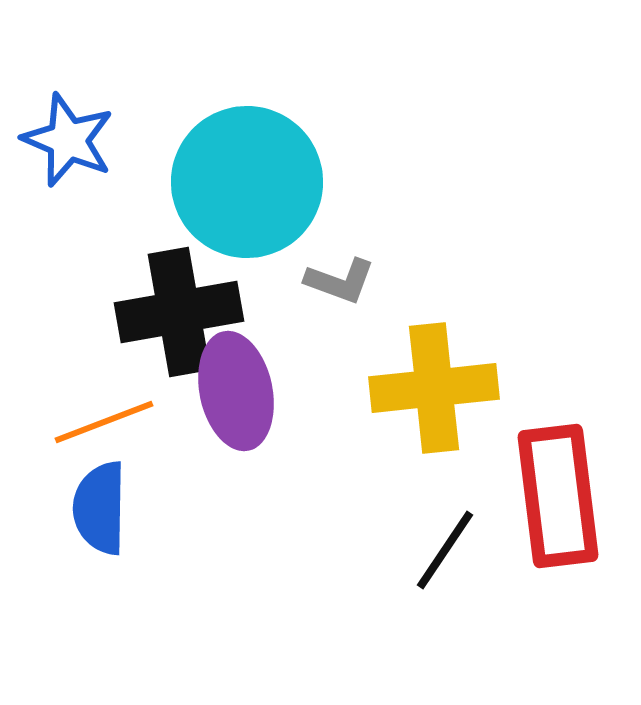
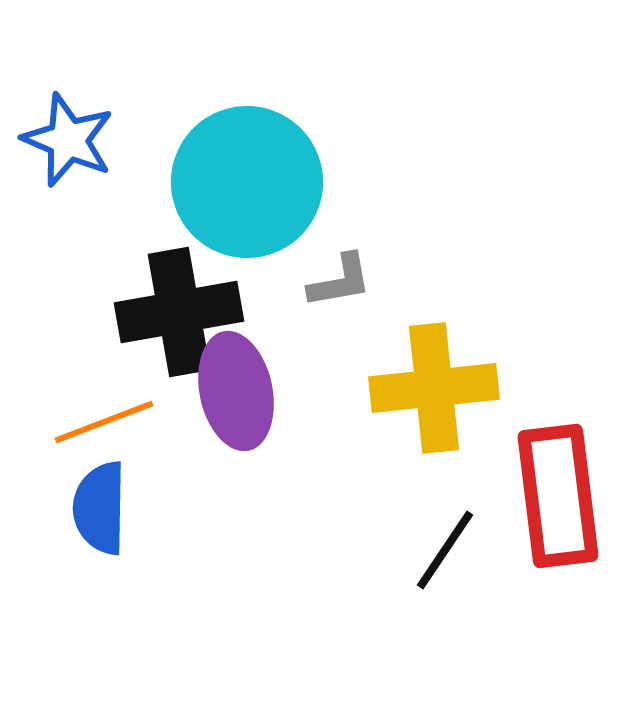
gray L-shape: rotated 30 degrees counterclockwise
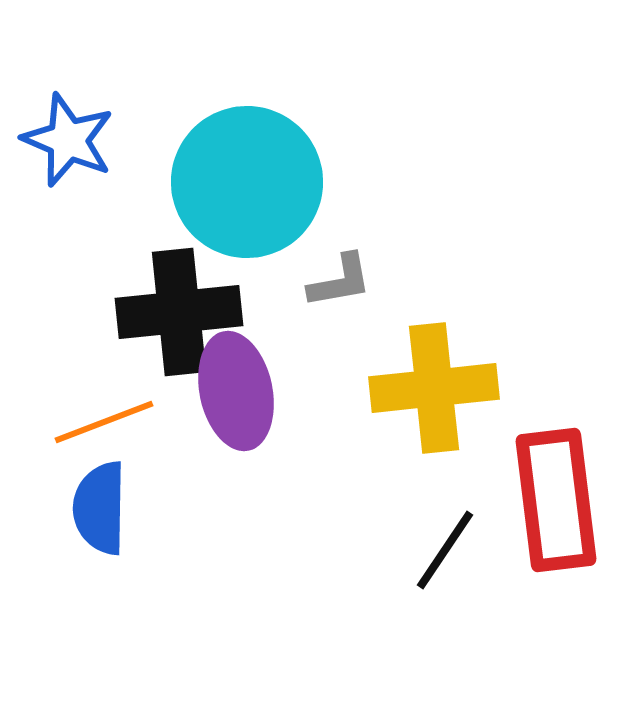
black cross: rotated 4 degrees clockwise
red rectangle: moved 2 px left, 4 px down
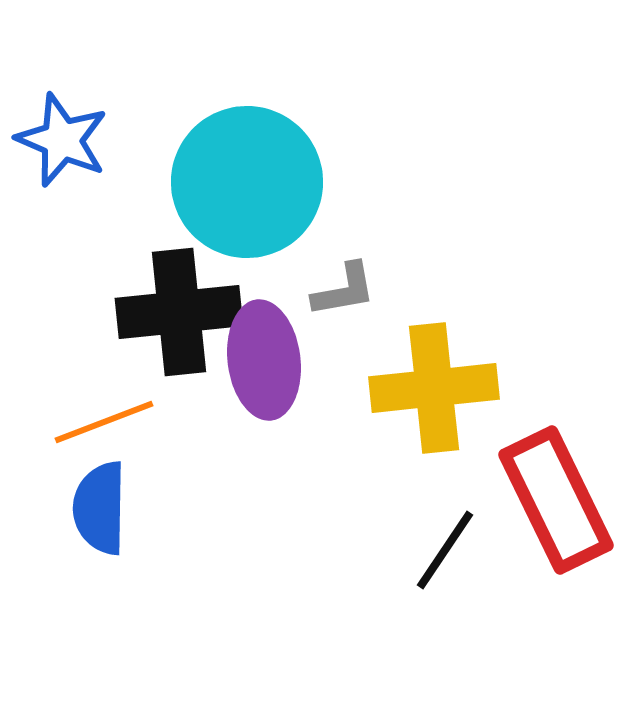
blue star: moved 6 px left
gray L-shape: moved 4 px right, 9 px down
purple ellipse: moved 28 px right, 31 px up; rotated 5 degrees clockwise
red rectangle: rotated 19 degrees counterclockwise
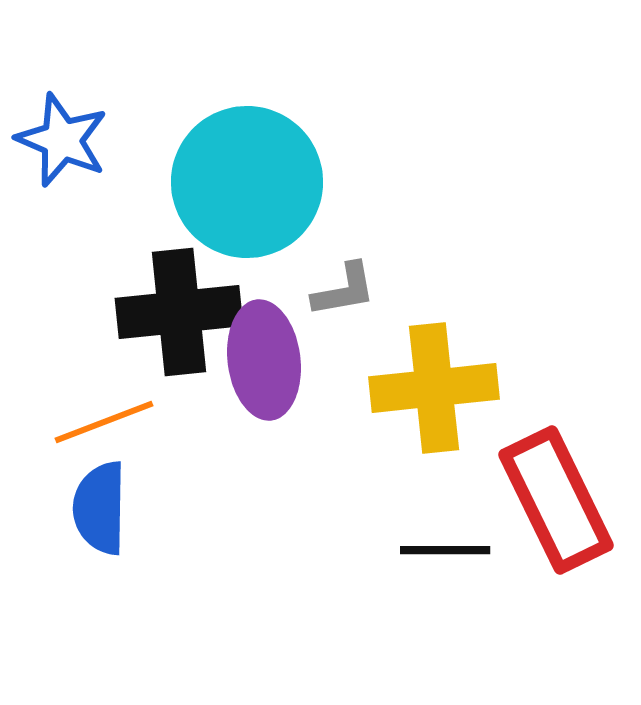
black line: rotated 56 degrees clockwise
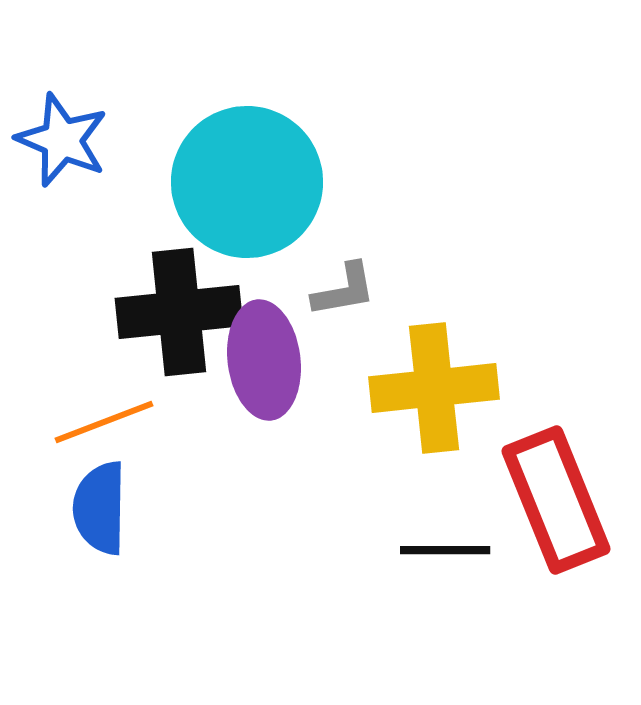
red rectangle: rotated 4 degrees clockwise
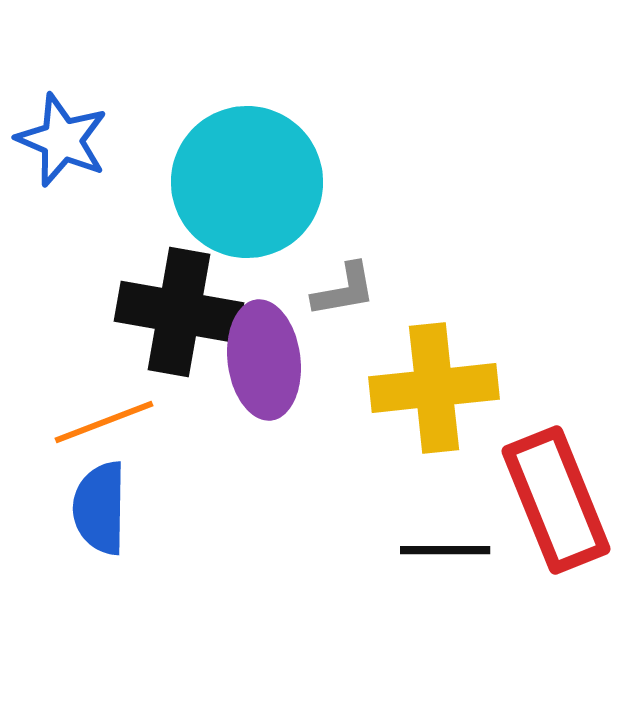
black cross: rotated 16 degrees clockwise
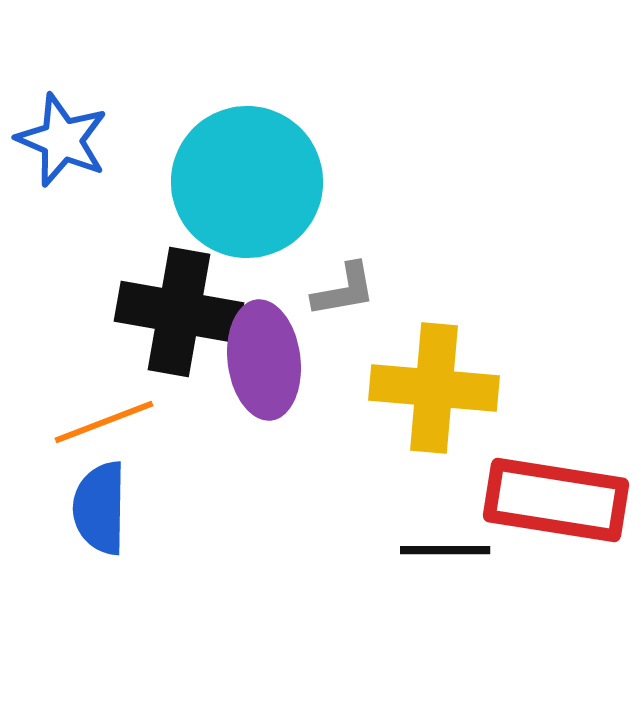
yellow cross: rotated 11 degrees clockwise
red rectangle: rotated 59 degrees counterclockwise
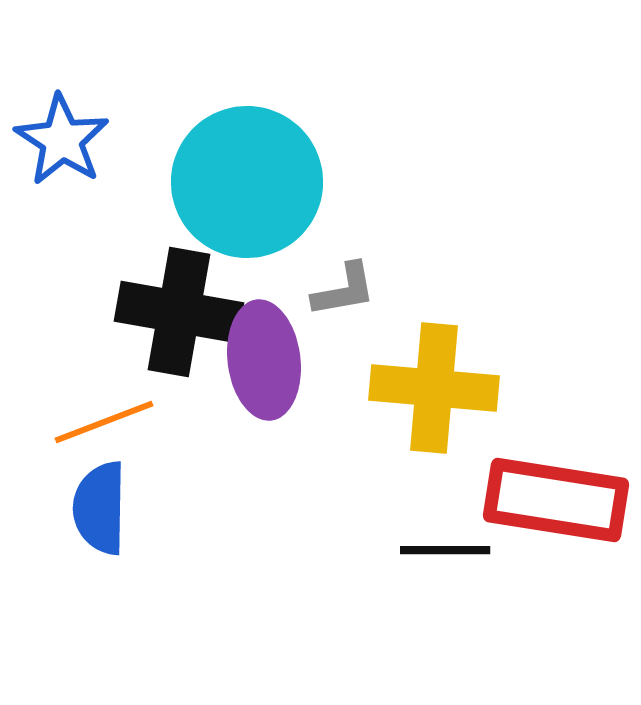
blue star: rotated 10 degrees clockwise
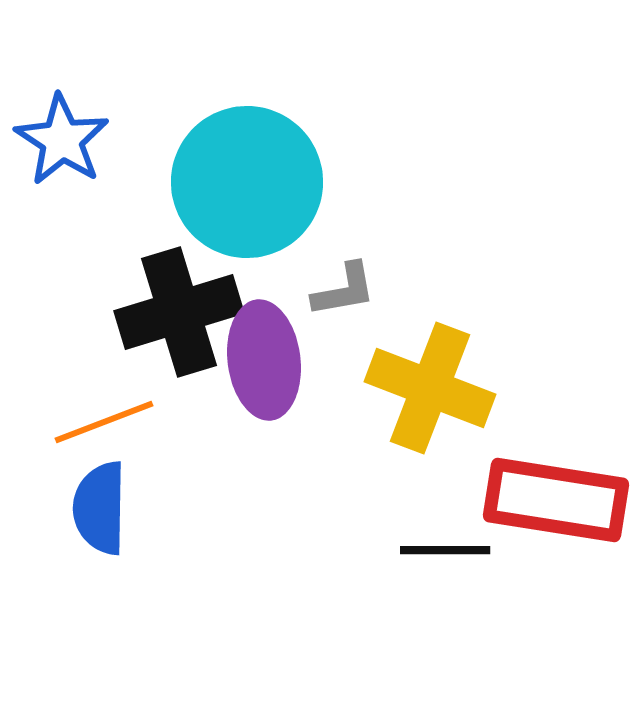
black cross: rotated 27 degrees counterclockwise
yellow cross: moved 4 px left; rotated 16 degrees clockwise
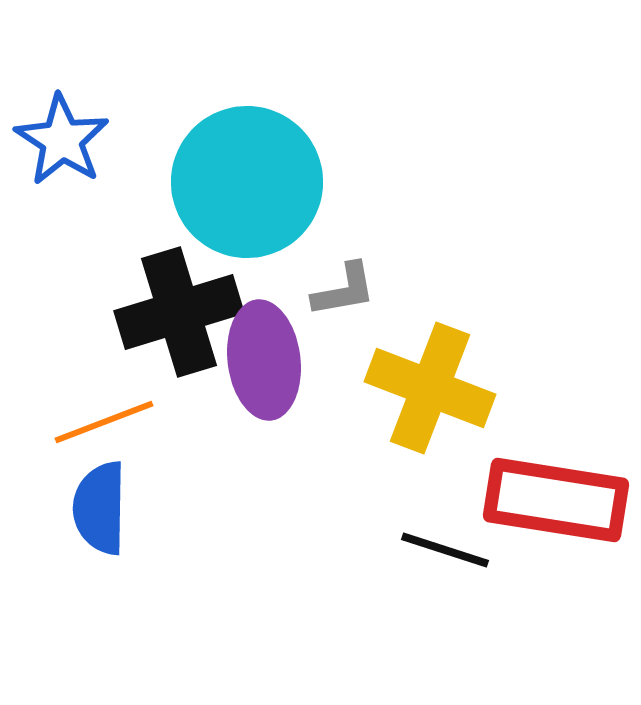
black line: rotated 18 degrees clockwise
